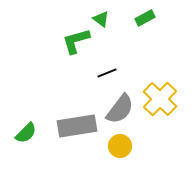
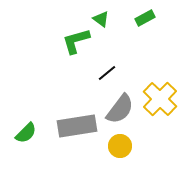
black line: rotated 18 degrees counterclockwise
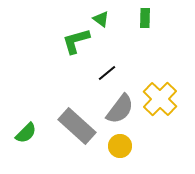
green rectangle: rotated 60 degrees counterclockwise
gray rectangle: rotated 51 degrees clockwise
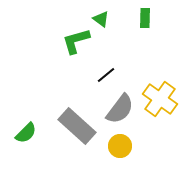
black line: moved 1 px left, 2 px down
yellow cross: rotated 8 degrees counterclockwise
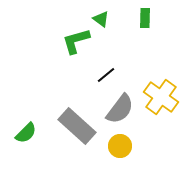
yellow cross: moved 1 px right, 2 px up
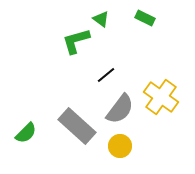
green rectangle: rotated 66 degrees counterclockwise
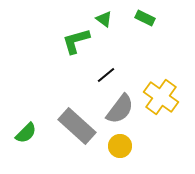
green triangle: moved 3 px right
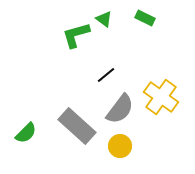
green L-shape: moved 6 px up
